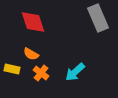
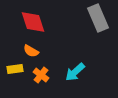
orange semicircle: moved 3 px up
yellow rectangle: moved 3 px right; rotated 21 degrees counterclockwise
orange cross: moved 2 px down
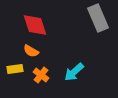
red diamond: moved 2 px right, 3 px down
cyan arrow: moved 1 px left
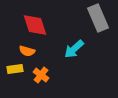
orange semicircle: moved 4 px left; rotated 14 degrees counterclockwise
cyan arrow: moved 23 px up
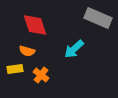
gray rectangle: rotated 44 degrees counterclockwise
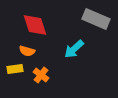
gray rectangle: moved 2 px left, 1 px down
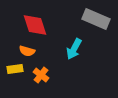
cyan arrow: rotated 20 degrees counterclockwise
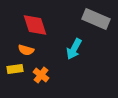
orange semicircle: moved 1 px left, 1 px up
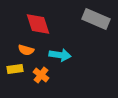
red diamond: moved 3 px right, 1 px up
cyan arrow: moved 14 px left, 6 px down; rotated 110 degrees counterclockwise
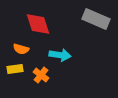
orange semicircle: moved 5 px left, 1 px up
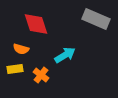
red diamond: moved 2 px left
cyan arrow: moved 5 px right; rotated 40 degrees counterclockwise
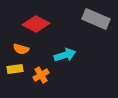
red diamond: rotated 44 degrees counterclockwise
cyan arrow: rotated 15 degrees clockwise
orange cross: rotated 21 degrees clockwise
